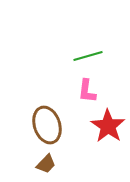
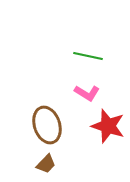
green line: rotated 28 degrees clockwise
pink L-shape: moved 2 px down; rotated 65 degrees counterclockwise
red star: rotated 16 degrees counterclockwise
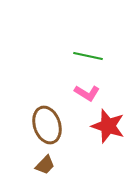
brown trapezoid: moved 1 px left, 1 px down
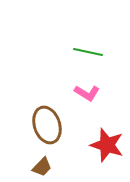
green line: moved 4 px up
red star: moved 1 px left, 19 px down
brown trapezoid: moved 3 px left, 2 px down
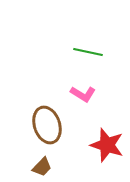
pink L-shape: moved 4 px left, 1 px down
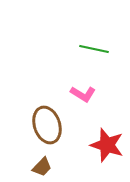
green line: moved 6 px right, 3 px up
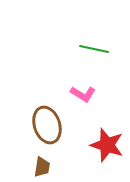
brown trapezoid: rotated 35 degrees counterclockwise
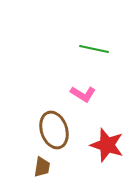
brown ellipse: moved 7 px right, 5 px down
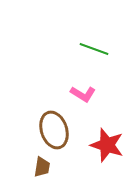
green line: rotated 8 degrees clockwise
